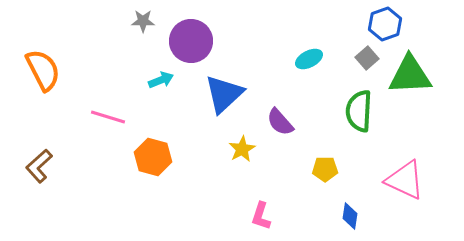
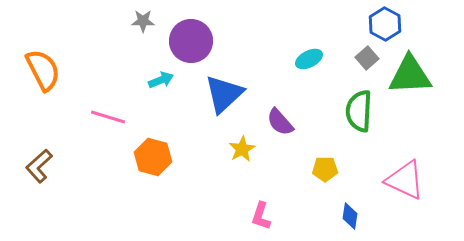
blue hexagon: rotated 12 degrees counterclockwise
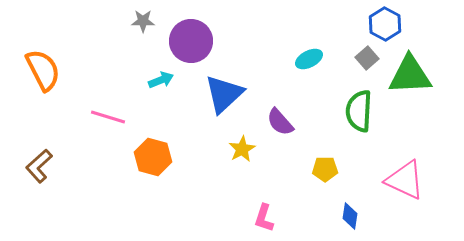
pink L-shape: moved 3 px right, 2 px down
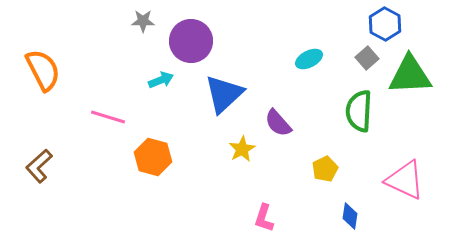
purple semicircle: moved 2 px left, 1 px down
yellow pentagon: rotated 25 degrees counterclockwise
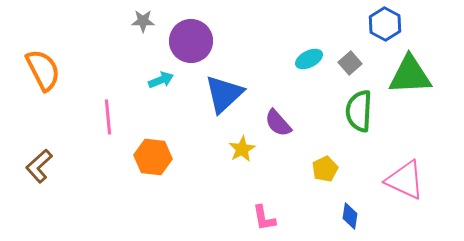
gray square: moved 17 px left, 5 px down
pink line: rotated 68 degrees clockwise
orange hexagon: rotated 9 degrees counterclockwise
pink L-shape: rotated 28 degrees counterclockwise
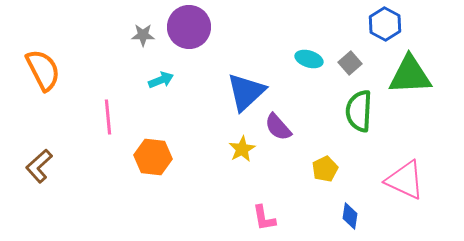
gray star: moved 14 px down
purple circle: moved 2 px left, 14 px up
cyan ellipse: rotated 44 degrees clockwise
blue triangle: moved 22 px right, 2 px up
purple semicircle: moved 4 px down
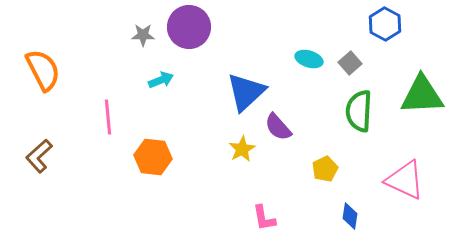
green triangle: moved 12 px right, 20 px down
brown L-shape: moved 10 px up
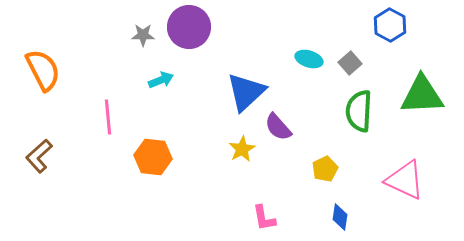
blue hexagon: moved 5 px right, 1 px down
blue diamond: moved 10 px left, 1 px down
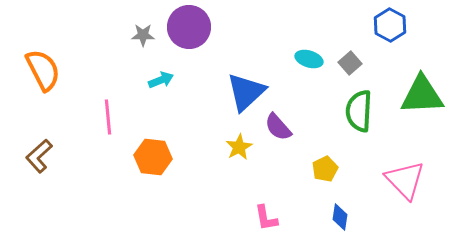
yellow star: moved 3 px left, 2 px up
pink triangle: rotated 21 degrees clockwise
pink L-shape: moved 2 px right
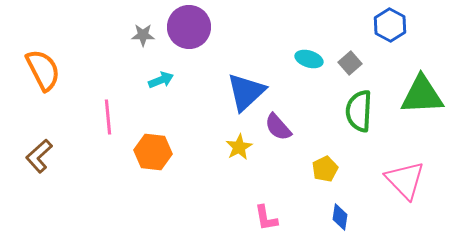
orange hexagon: moved 5 px up
